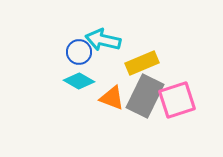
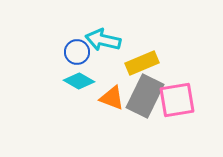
blue circle: moved 2 px left
pink square: rotated 9 degrees clockwise
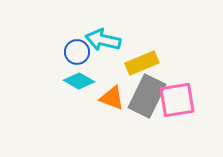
gray rectangle: moved 2 px right
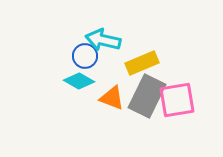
blue circle: moved 8 px right, 4 px down
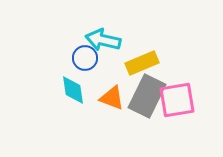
blue circle: moved 2 px down
cyan diamond: moved 6 px left, 9 px down; rotated 52 degrees clockwise
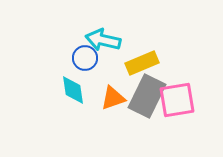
orange triangle: moved 1 px right; rotated 40 degrees counterclockwise
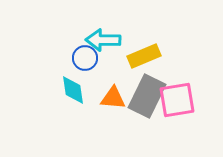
cyan arrow: rotated 12 degrees counterclockwise
yellow rectangle: moved 2 px right, 7 px up
orange triangle: rotated 24 degrees clockwise
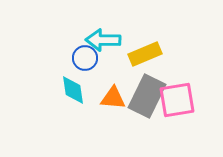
yellow rectangle: moved 1 px right, 2 px up
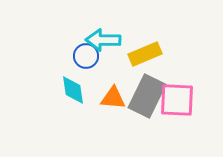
blue circle: moved 1 px right, 2 px up
pink square: rotated 12 degrees clockwise
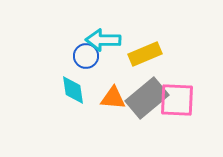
gray rectangle: moved 2 px down; rotated 24 degrees clockwise
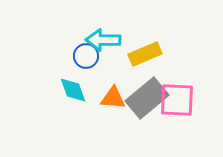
cyan diamond: rotated 12 degrees counterclockwise
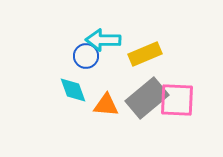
orange triangle: moved 7 px left, 7 px down
